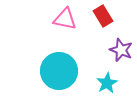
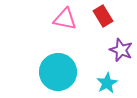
cyan circle: moved 1 px left, 1 px down
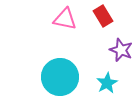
cyan circle: moved 2 px right, 5 px down
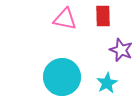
red rectangle: rotated 30 degrees clockwise
cyan circle: moved 2 px right
